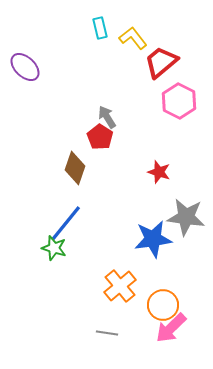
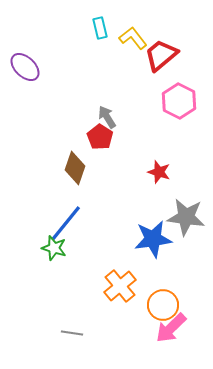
red trapezoid: moved 7 px up
gray line: moved 35 px left
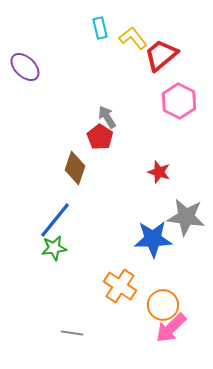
blue line: moved 11 px left, 3 px up
blue star: rotated 6 degrees clockwise
green star: rotated 25 degrees counterclockwise
orange cross: rotated 16 degrees counterclockwise
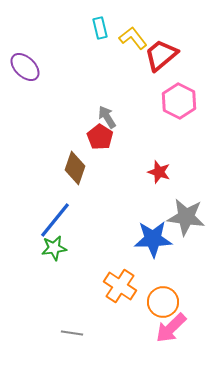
orange circle: moved 3 px up
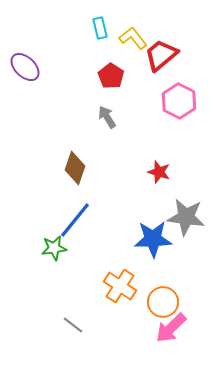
red pentagon: moved 11 px right, 61 px up
blue line: moved 20 px right
gray line: moved 1 px right, 8 px up; rotated 30 degrees clockwise
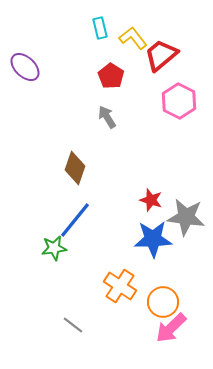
red star: moved 8 px left, 28 px down
